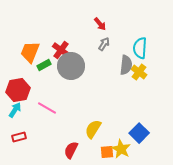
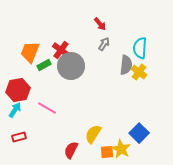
yellow semicircle: moved 5 px down
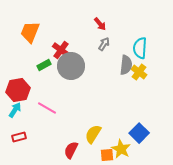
orange trapezoid: moved 20 px up
orange square: moved 3 px down
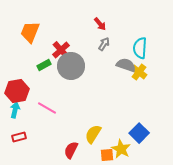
red cross: rotated 12 degrees clockwise
gray semicircle: rotated 78 degrees counterclockwise
red hexagon: moved 1 px left, 1 px down
cyan arrow: rotated 21 degrees counterclockwise
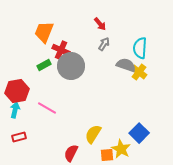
orange trapezoid: moved 14 px right
red cross: rotated 24 degrees counterclockwise
red semicircle: moved 3 px down
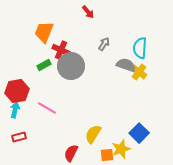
red arrow: moved 12 px left, 12 px up
yellow star: rotated 24 degrees clockwise
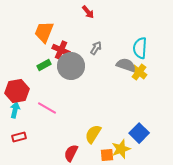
gray arrow: moved 8 px left, 4 px down
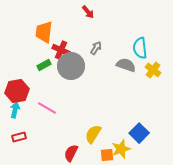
orange trapezoid: rotated 15 degrees counterclockwise
cyan semicircle: rotated 10 degrees counterclockwise
yellow cross: moved 14 px right, 2 px up
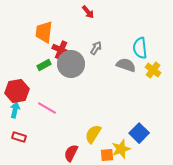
gray circle: moved 2 px up
red rectangle: rotated 32 degrees clockwise
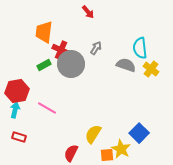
yellow cross: moved 2 px left, 1 px up
yellow star: rotated 24 degrees counterclockwise
